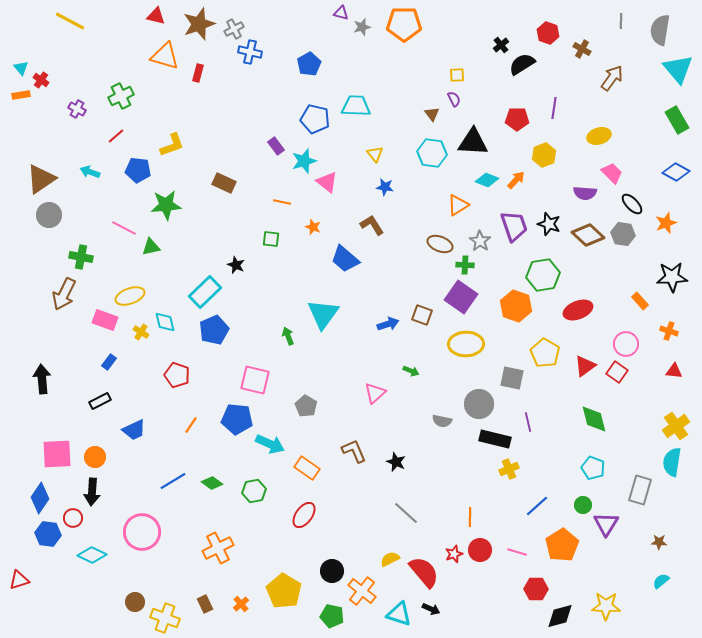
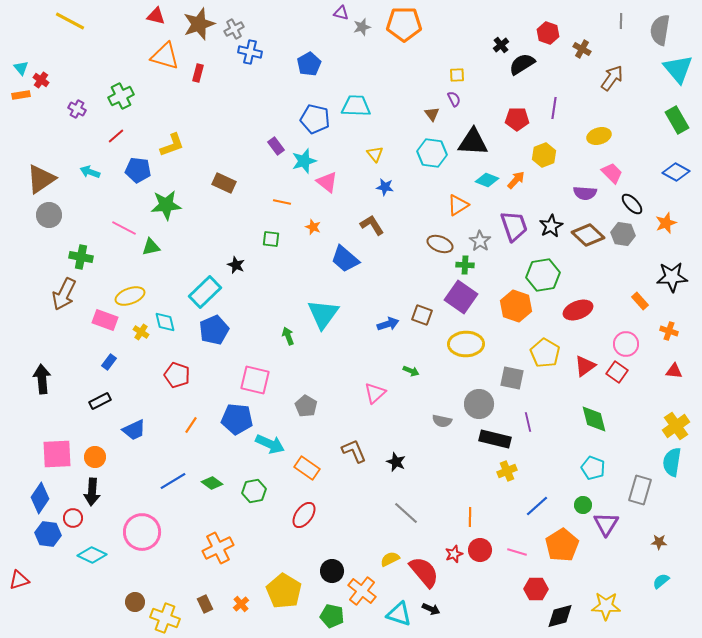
black star at (549, 224): moved 2 px right, 2 px down; rotated 25 degrees clockwise
yellow cross at (509, 469): moved 2 px left, 2 px down
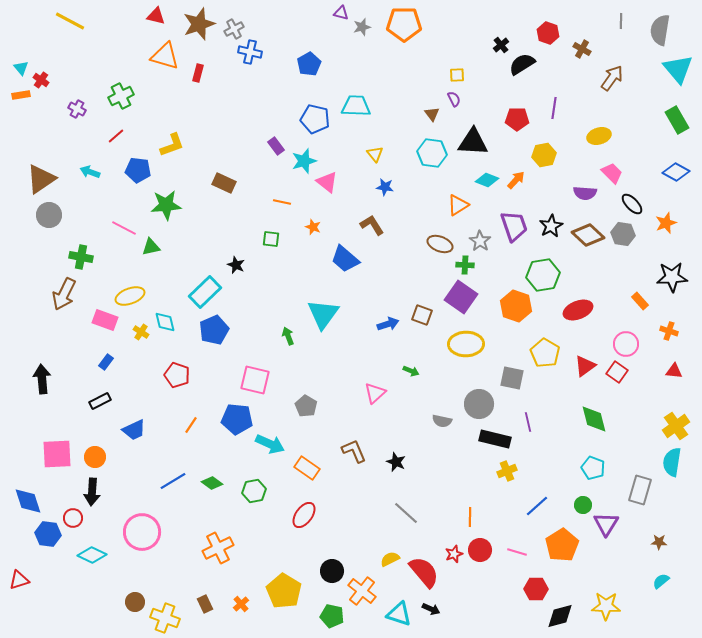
yellow hexagon at (544, 155): rotated 10 degrees clockwise
blue rectangle at (109, 362): moved 3 px left
blue diamond at (40, 498): moved 12 px left, 3 px down; rotated 52 degrees counterclockwise
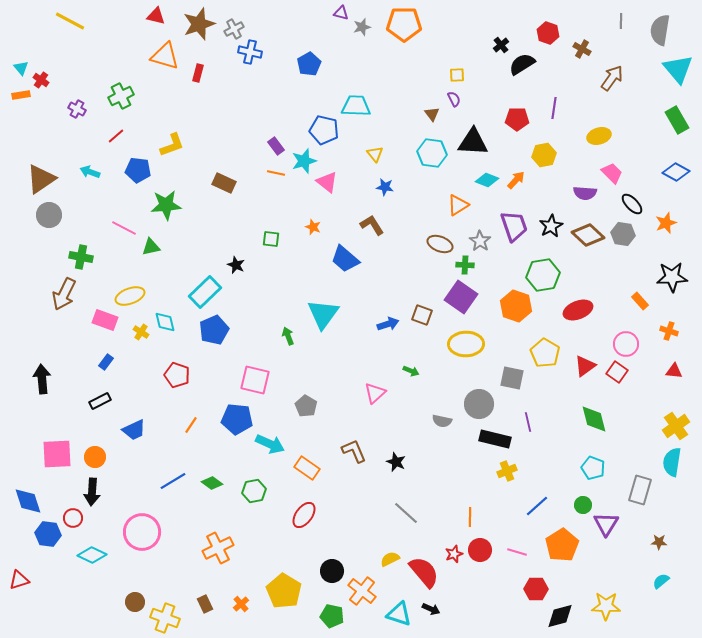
blue pentagon at (315, 119): moved 9 px right, 11 px down
orange line at (282, 202): moved 6 px left, 29 px up
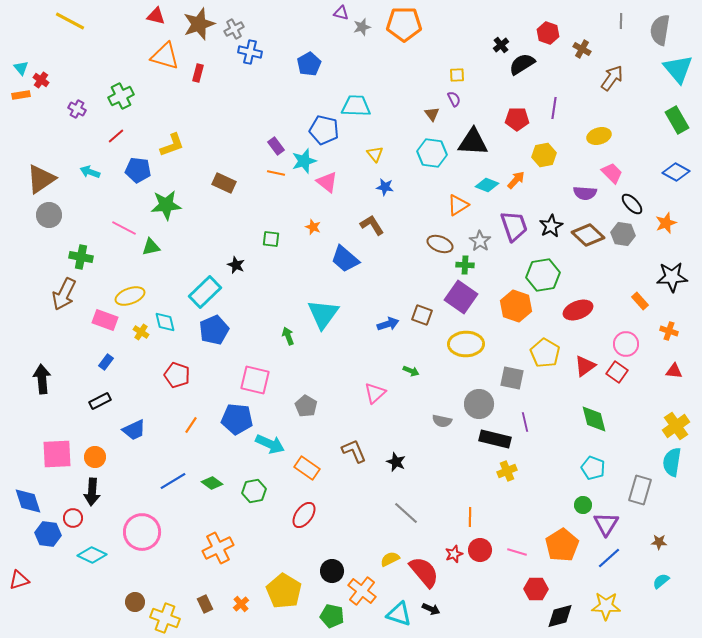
cyan diamond at (487, 180): moved 5 px down
purple line at (528, 422): moved 3 px left
blue line at (537, 506): moved 72 px right, 52 px down
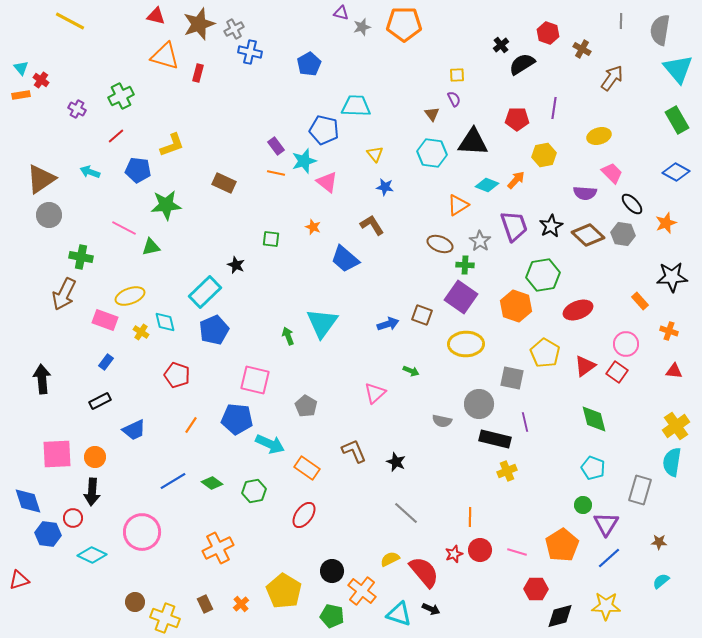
cyan triangle at (323, 314): moved 1 px left, 9 px down
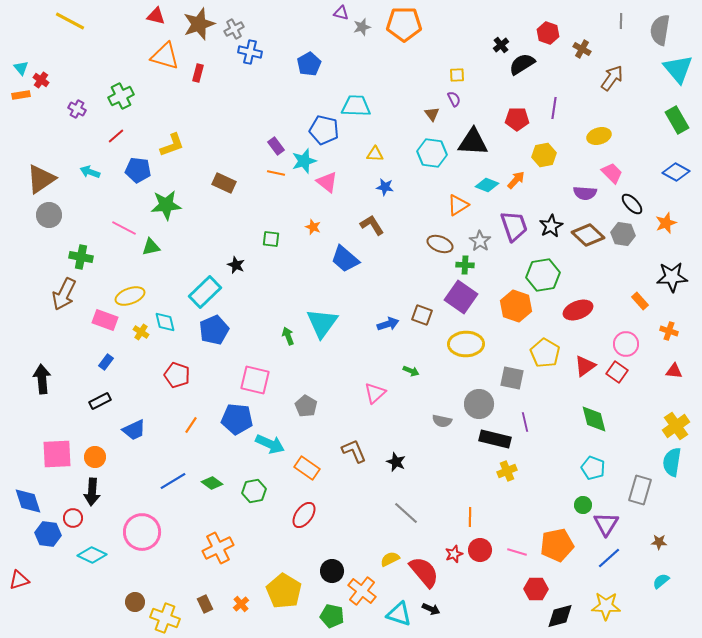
yellow triangle at (375, 154): rotated 48 degrees counterclockwise
orange pentagon at (562, 545): moved 5 px left; rotated 20 degrees clockwise
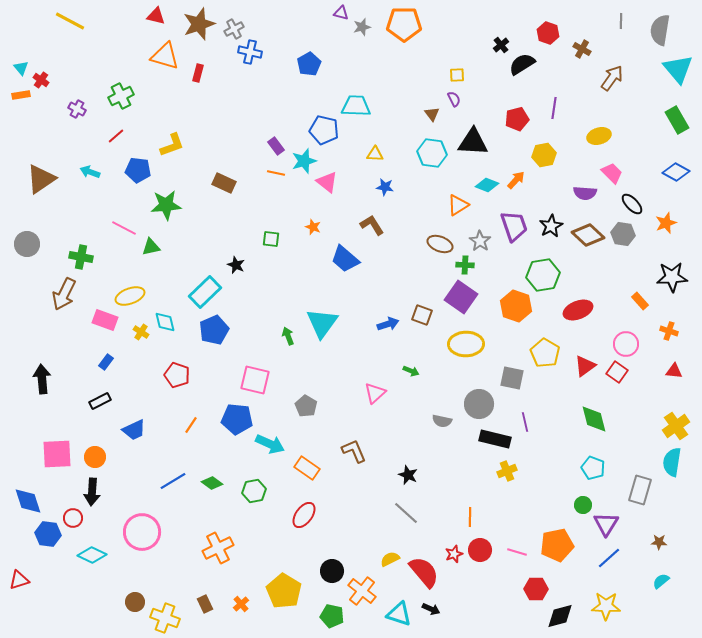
red pentagon at (517, 119): rotated 15 degrees counterclockwise
gray circle at (49, 215): moved 22 px left, 29 px down
black star at (396, 462): moved 12 px right, 13 px down
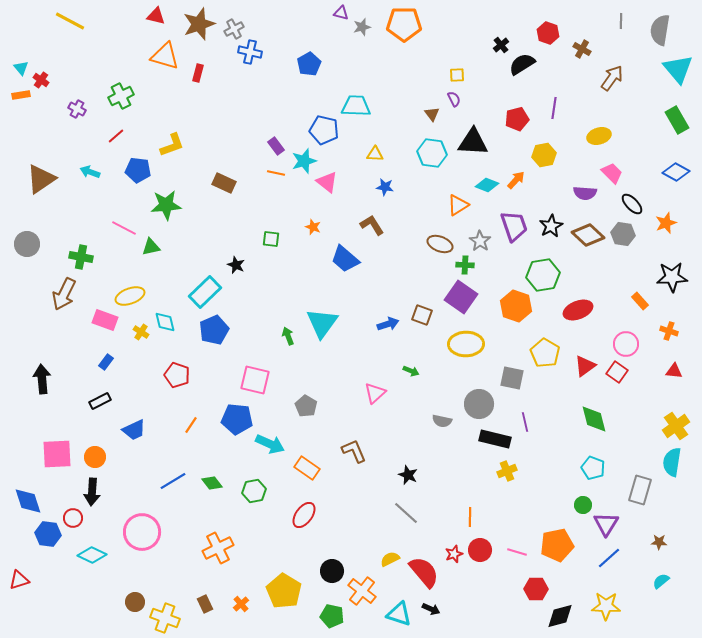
green diamond at (212, 483): rotated 15 degrees clockwise
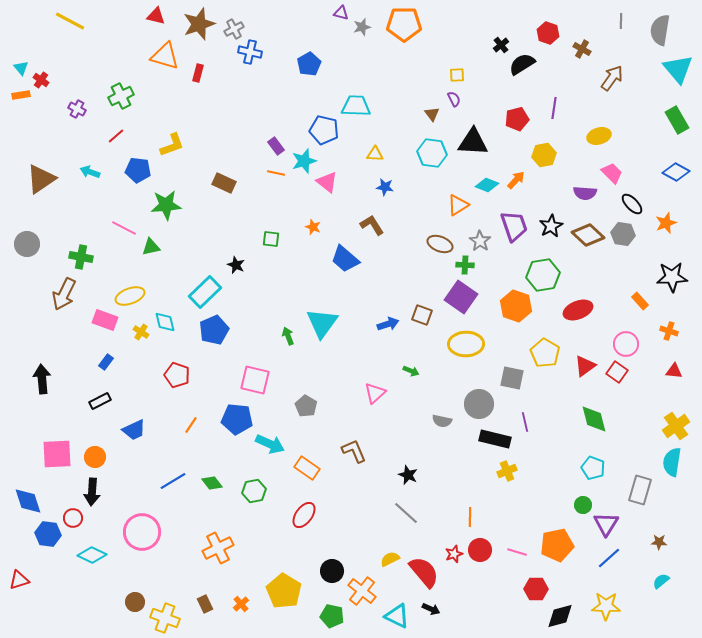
cyan triangle at (399, 614): moved 2 px left, 2 px down; rotated 8 degrees clockwise
